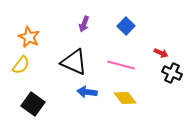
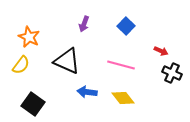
red arrow: moved 2 px up
black triangle: moved 7 px left, 1 px up
yellow diamond: moved 2 px left
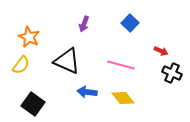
blue square: moved 4 px right, 3 px up
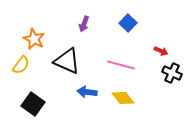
blue square: moved 2 px left
orange star: moved 5 px right, 2 px down
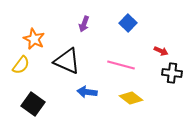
black cross: rotated 18 degrees counterclockwise
yellow diamond: moved 8 px right; rotated 15 degrees counterclockwise
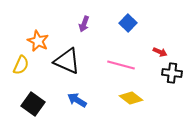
orange star: moved 4 px right, 2 px down
red arrow: moved 1 px left, 1 px down
yellow semicircle: rotated 12 degrees counterclockwise
blue arrow: moved 10 px left, 8 px down; rotated 24 degrees clockwise
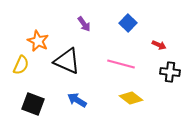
purple arrow: rotated 56 degrees counterclockwise
red arrow: moved 1 px left, 7 px up
pink line: moved 1 px up
black cross: moved 2 px left, 1 px up
black square: rotated 15 degrees counterclockwise
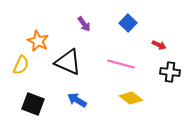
black triangle: moved 1 px right, 1 px down
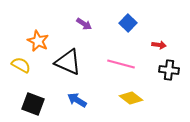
purple arrow: rotated 21 degrees counterclockwise
red arrow: rotated 16 degrees counterclockwise
yellow semicircle: rotated 84 degrees counterclockwise
black cross: moved 1 px left, 2 px up
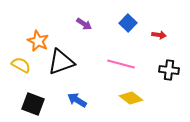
red arrow: moved 10 px up
black triangle: moved 7 px left; rotated 44 degrees counterclockwise
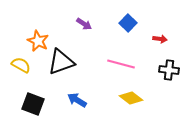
red arrow: moved 1 px right, 4 px down
